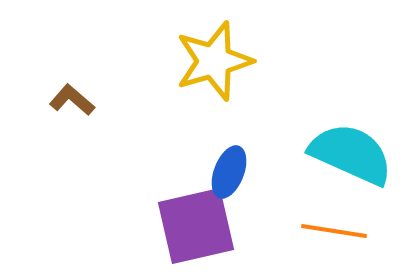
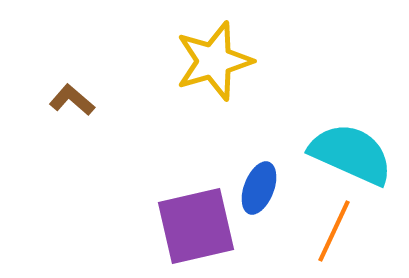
blue ellipse: moved 30 px right, 16 px down
orange line: rotated 74 degrees counterclockwise
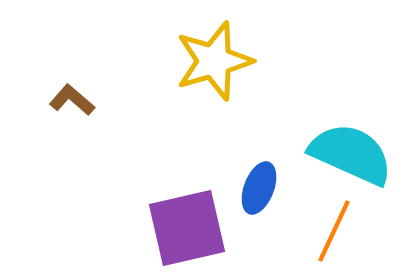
purple square: moved 9 px left, 2 px down
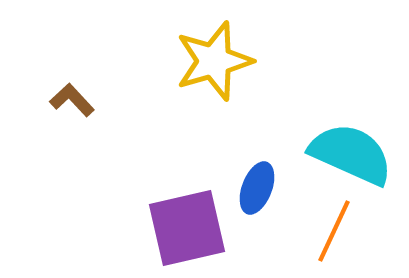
brown L-shape: rotated 6 degrees clockwise
blue ellipse: moved 2 px left
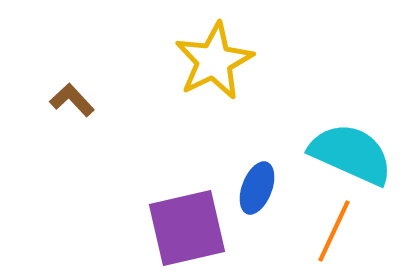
yellow star: rotated 10 degrees counterclockwise
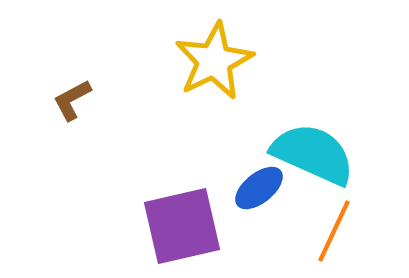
brown L-shape: rotated 75 degrees counterclockwise
cyan semicircle: moved 38 px left
blue ellipse: moved 2 px right; rotated 30 degrees clockwise
purple square: moved 5 px left, 2 px up
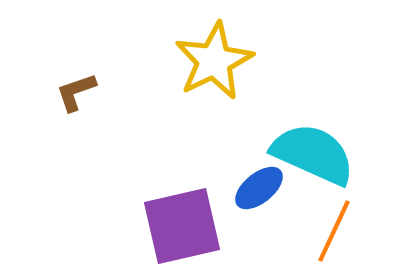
brown L-shape: moved 4 px right, 8 px up; rotated 9 degrees clockwise
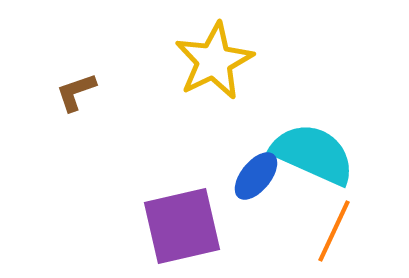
blue ellipse: moved 3 px left, 12 px up; rotated 12 degrees counterclockwise
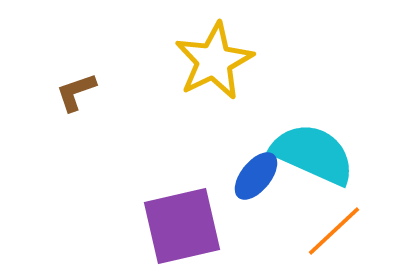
orange line: rotated 22 degrees clockwise
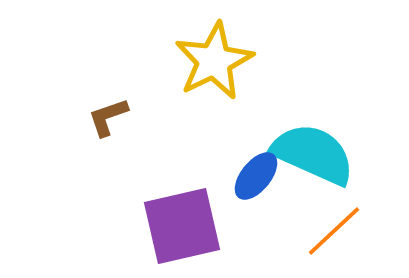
brown L-shape: moved 32 px right, 25 px down
